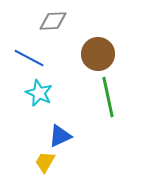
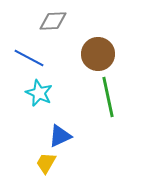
yellow trapezoid: moved 1 px right, 1 px down
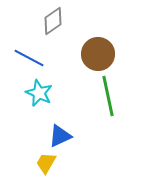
gray diamond: rotated 32 degrees counterclockwise
green line: moved 1 px up
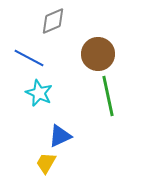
gray diamond: rotated 12 degrees clockwise
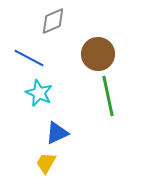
blue triangle: moved 3 px left, 3 px up
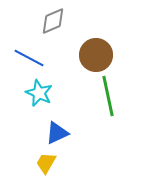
brown circle: moved 2 px left, 1 px down
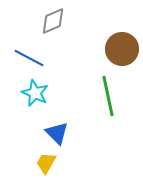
brown circle: moved 26 px right, 6 px up
cyan star: moved 4 px left
blue triangle: rotated 50 degrees counterclockwise
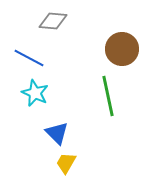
gray diamond: rotated 28 degrees clockwise
yellow trapezoid: moved 20 px right
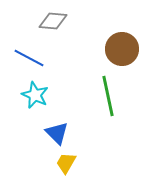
cyan star: moved 2 px down
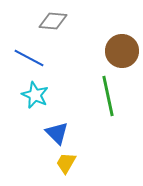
brown circle: moved 2 px down
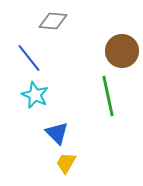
blue line: rotated 24 degrees clockwise
